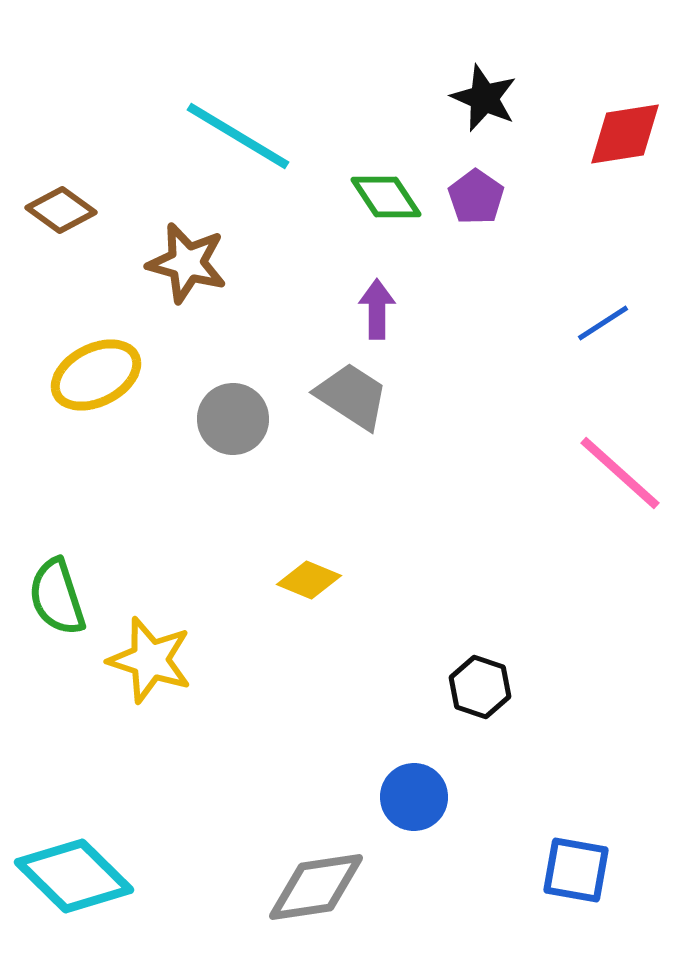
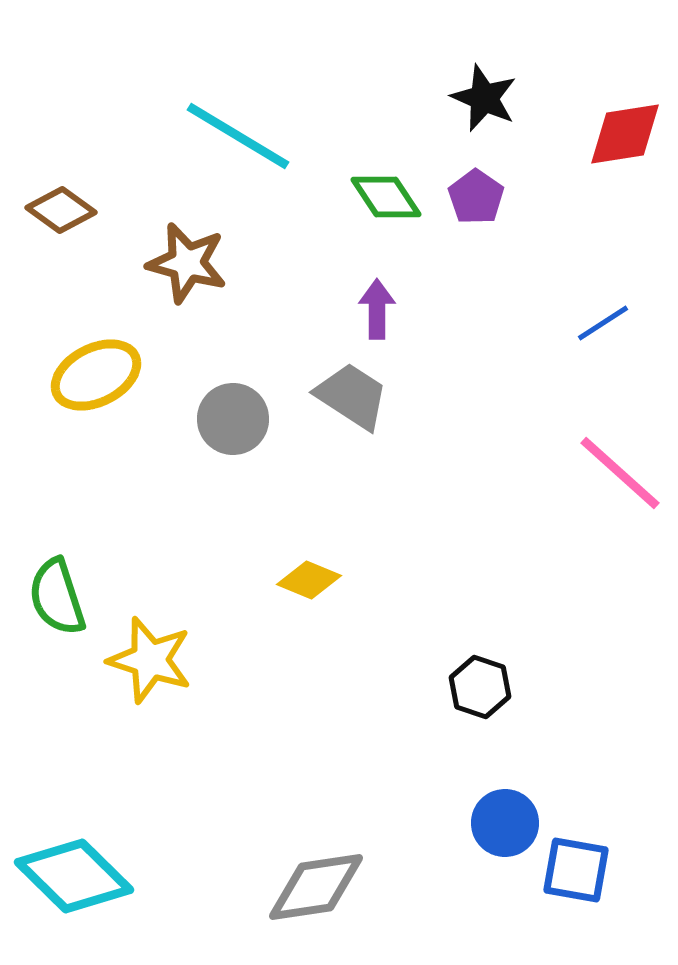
blue circle: moved 91 px right, 26 px down
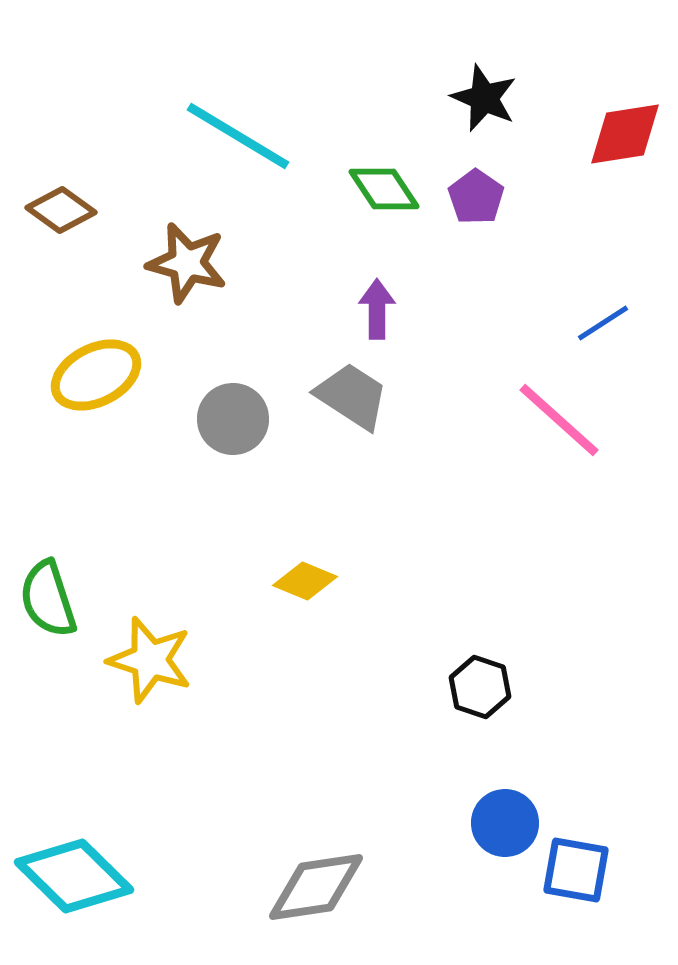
green diamond: moved 2 px left, 8 px up
pink line: moved 61 px left, 53 px up
yellow diamond: moved 4 px left, 1 px down
green semicircle: moved 9 px left, 2 px down
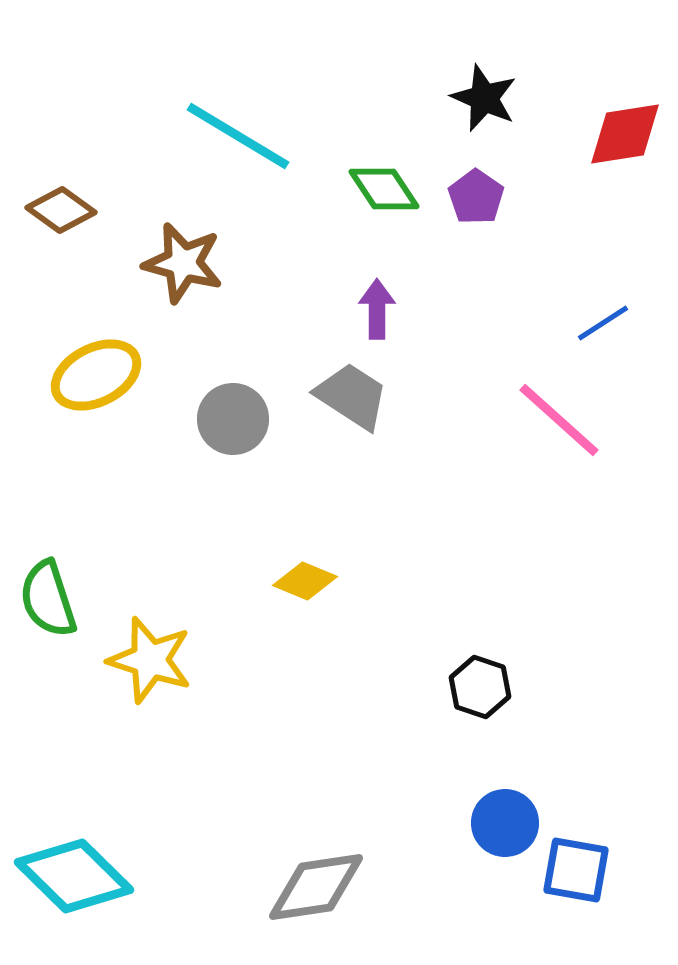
brown star: moved 4 px left
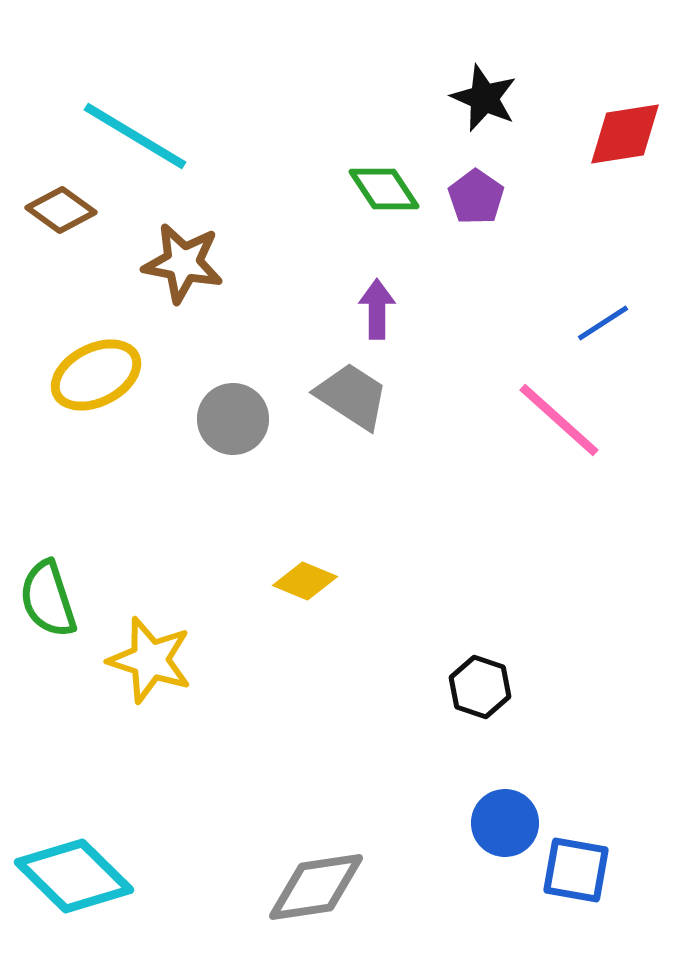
cyan line: moved 103 px left
brown star: rotated 4 degrees counterclockwise
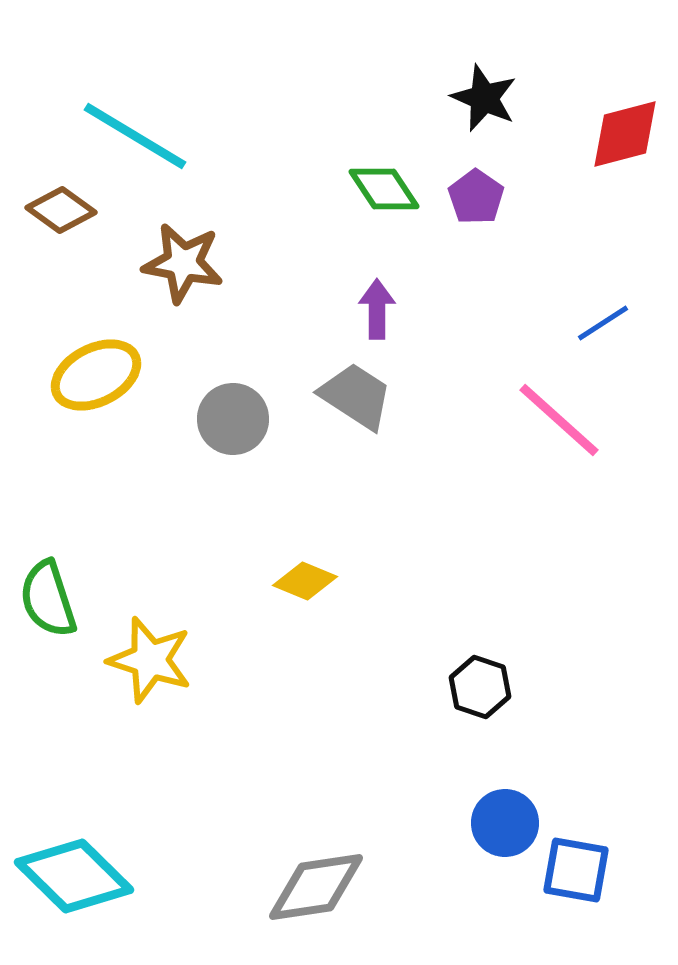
red diamond: rotated 6 degrees counterclockwise
gray trapezoid: moved 4 px right
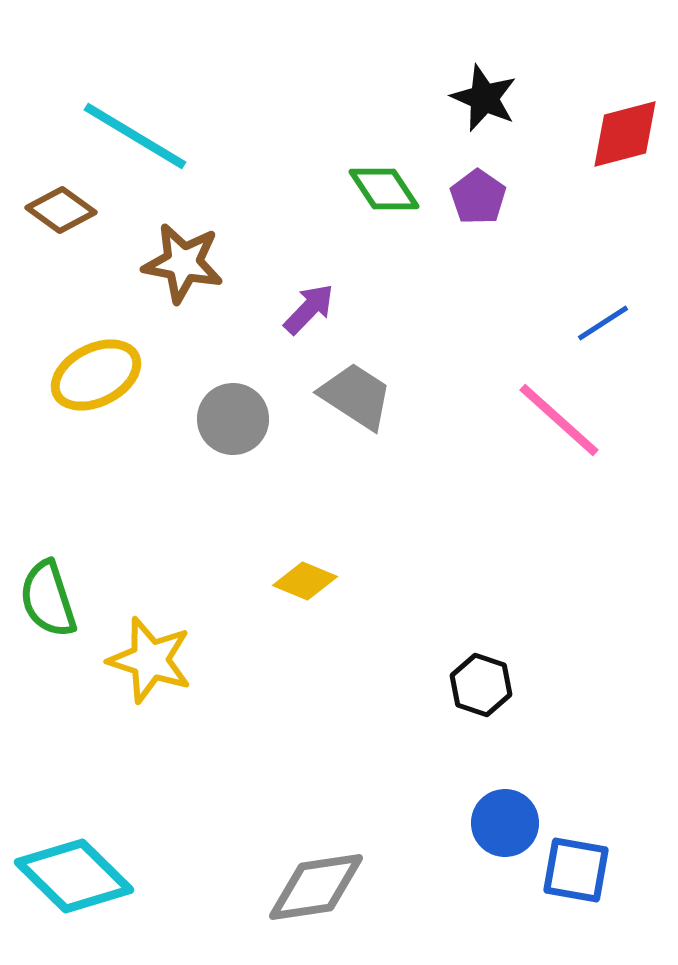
purple pentagon: moved 2 px right
purple arrow: moved 68 px left; rotated 44 degrees clockwise
black hexagon: moved 1 px right, 2 px up
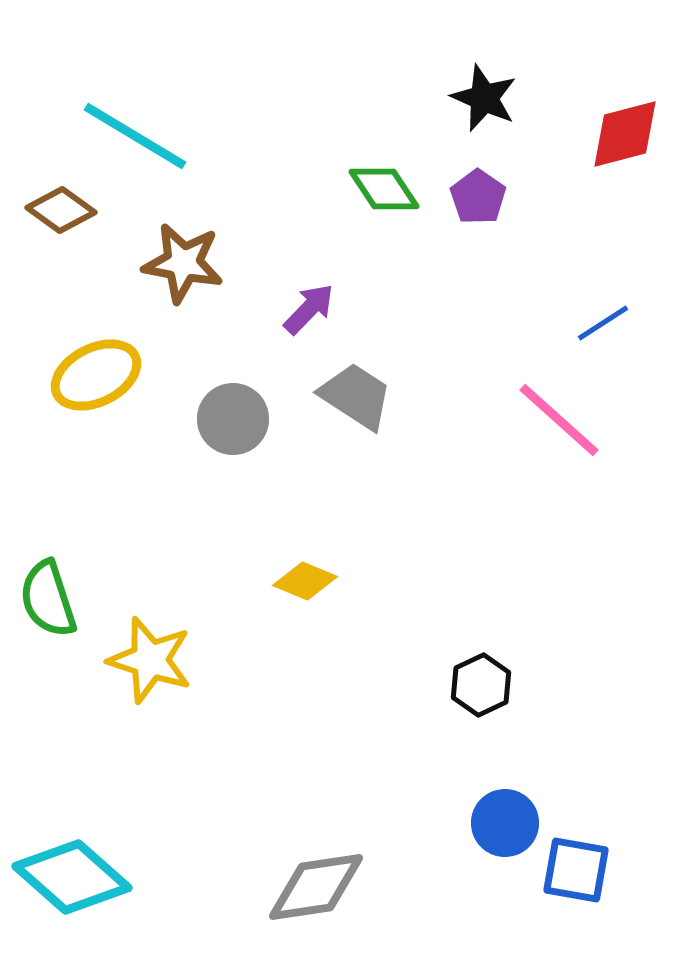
black hexagon: rotated 16 degrees clockwise
cyan diamond: moved 2 px left, 1 px down; rotated 3 degrees counterclockwise
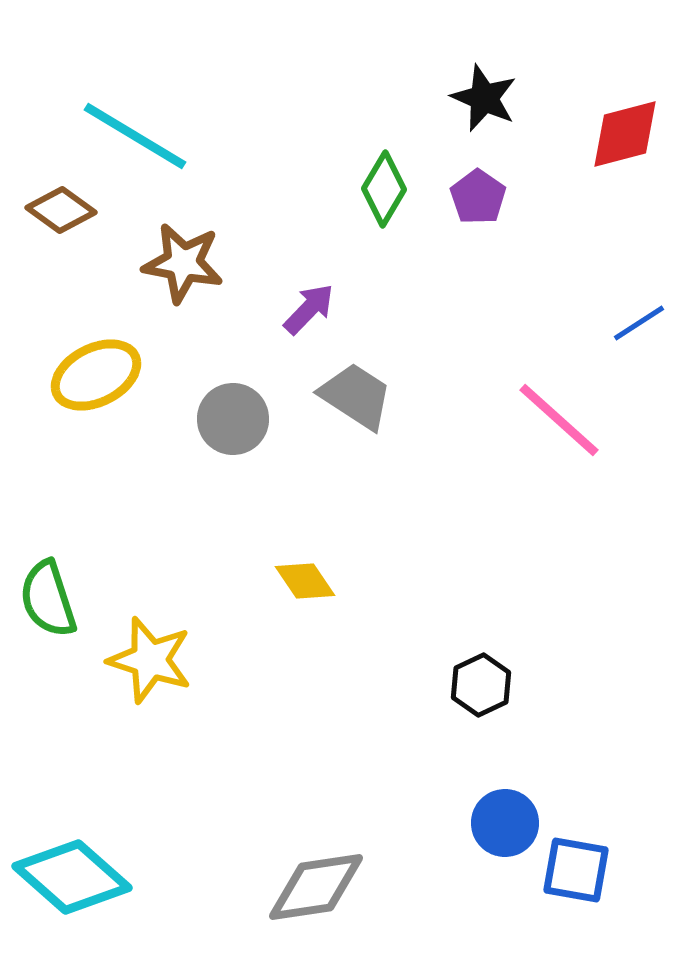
green diamond: rotated 64 degrees clockwise
blue line: moved 36 px right
yellow diamond: rotated 34 degrees clockwise
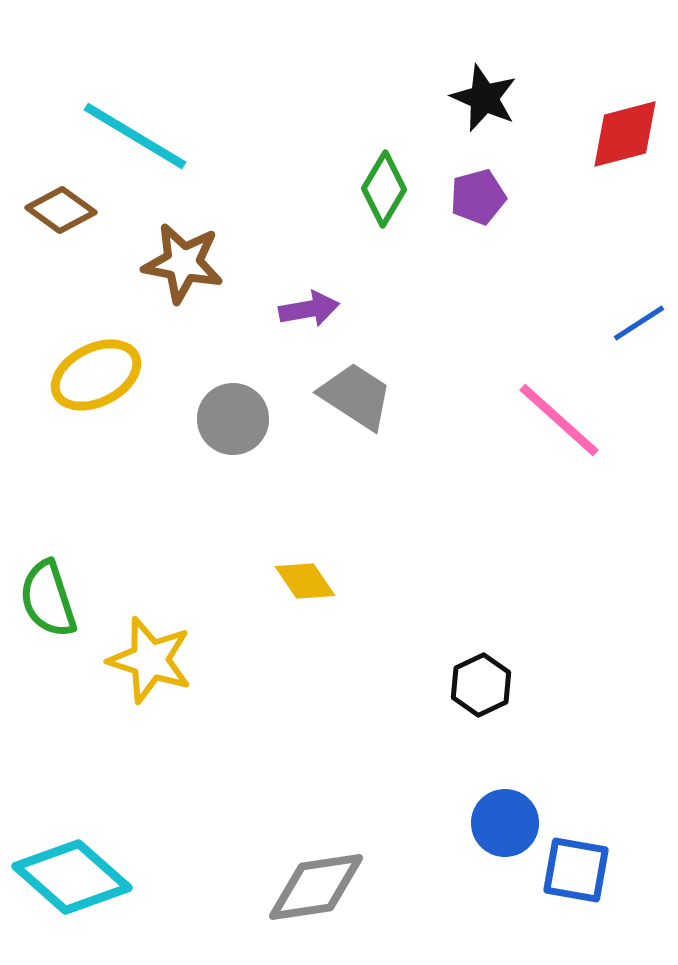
purple pentagon: rotated 22 degrees clockwise
purple arrow: rotated 36 degrees clockwise
